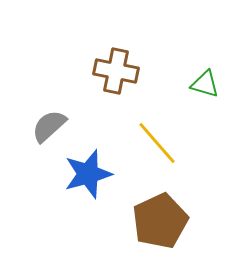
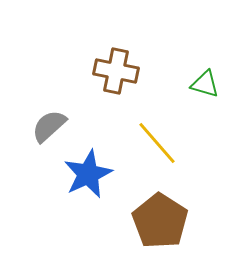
blue star: rotated 9 degrees counterclockwise
brown pentagon: rotated 14 degrees counterclockwise
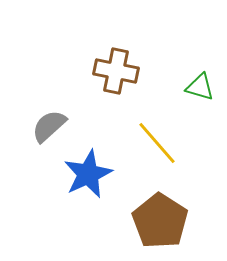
green triangle: moved 5 px left, 3 px down
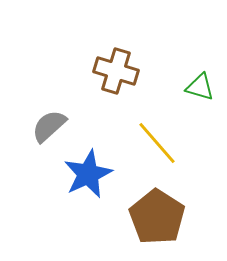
brown cross: rotated 6 degrees clockwise
brown pentagon: moved 3 px left, 4 px up
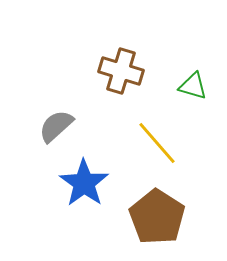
brown cross: moved 5 px right
green triangle: moved 7 px left, 1 px up
gray semicircle: moved 7 px right
blue star: moved 4 px left, 9 px down; rotated 12 degrees counterclockwise
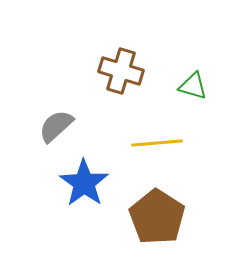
yellow line: rotated 54 degrees counterclockwise
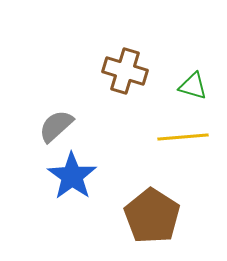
brown cross: moved 4 px right
yellow line: moved 26 px right, 6 px up
blue star: moved 12 px left, 7 px up
brown pentagon: moved 5 px left, 1 px up
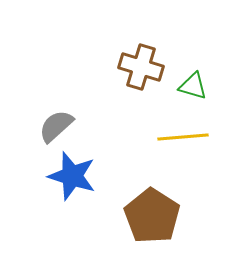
brown cross: moved 16 px right, 4 px up
blue star: rotated 18 degrees counterclockwise
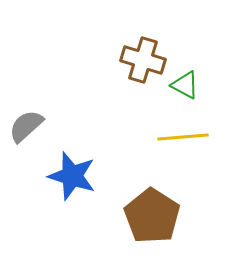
brown cross: moved 2 px right, 7 px up
green triangle: moved 8 px left, 1 px up; rotated 12 degrees clockwise
gray semicircle: moved 30 px left
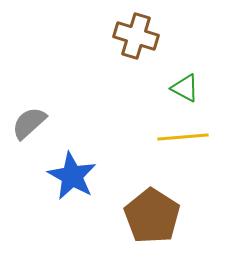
brown cross: moved 7 px left, 24 px up
green triangle: moved 3 px down
gray semicircle: moved 3 px right, 3 px up
blue star: rotated 12 degrees clockwise
